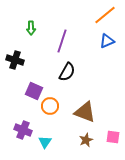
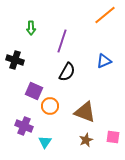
blue triangle: moved 3 px left, 20 px down
purple cross: moved 1 px right, 4 px up
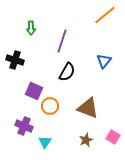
blue triangle: rotated 28 degrees counterclockwise
brown triangle: moved 3 px right, 4 px up
pink square: rotated 24 degrees clockwise
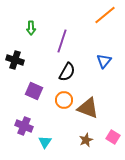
orange circle: moved 14 px right, 6 px up
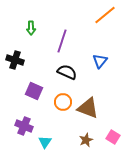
blue triangle: moved 4 px left
black semicircle: rotated 96 degrees counterclockwise
orange circle: moved 1 px left, 2 px down
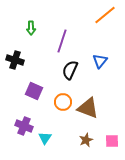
black semicircle: moved 3 px right, 2 px up; rotated 90 degrees counterclockwise
pink square: moved 1 px left, 4 px down; rotated 32 degrees counterclockwise
cyan triangle: moved 4 px up
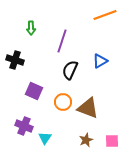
orange line: rotated 20 degrees clockwise
blue triangle: rotated 21 degrees clockwise
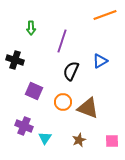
black semicircle: moved 1 px right, 1 px down
brown star: moved 7 px left
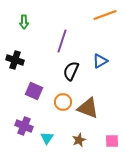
green arrow: moved 7 px left, 6 px up
cyan triangle: moved 2 px right
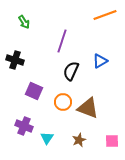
green arrow: rotated 32 degrees counterclockwise
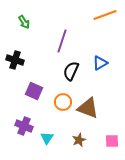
blue triangle: moved 2 px down
